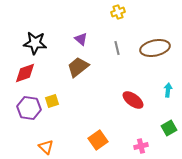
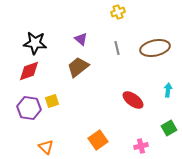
red diamond: moved 4 px right, 2 px up
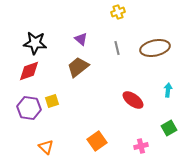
orange square: moved 1 px left, 1 px down
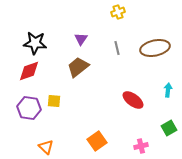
purple triangle: rotated 24 degrees clockwise
yellow square: moved 2 px right; rotated 24 degrees clockwise
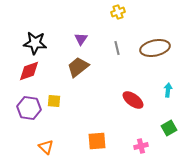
orange square: rotated 30 degrees clockwise
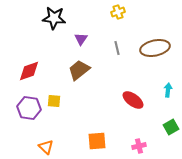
black star: moved 19 px right, 25 px up
brown trapezoid: moved 1 px right, 3 px down
green square: moved 2 px right, 1 px up
pink cross: moved 2 px left
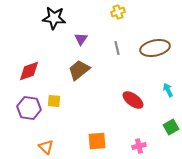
cyan arrow: rotated 32 degrees counterclockwise
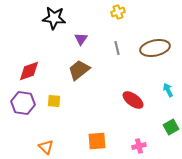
purple hexagon: moved 6 px left, 5 px up
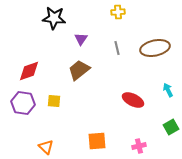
yellow cross: rotated 16 degrees clockwise
red ellipse: rotated 10 degrees counterclockwise
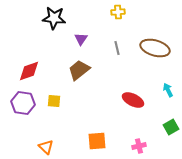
brown ellipse: rotated 28 degrees clockwise
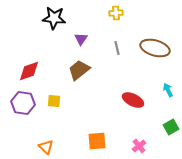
yellow cross: moved 2 px left, 1 px down
pink cross: rotated 24 degrees counterclockwise
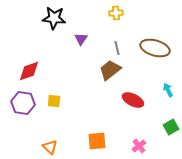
brown trapezoid: moved 31 px right
orange triangle: moved 4 px right
